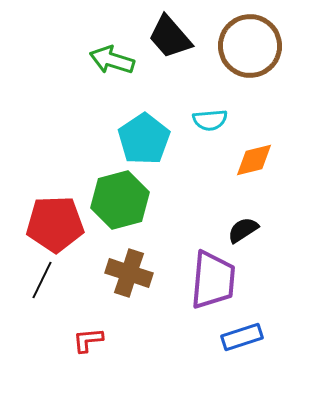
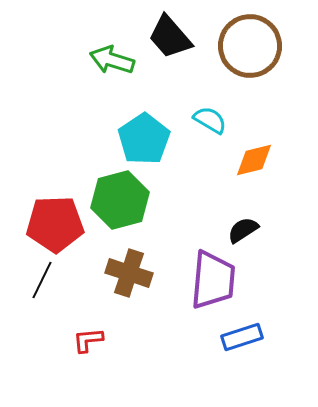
cyan semicircle: rotated 144 degrees counterclockwise
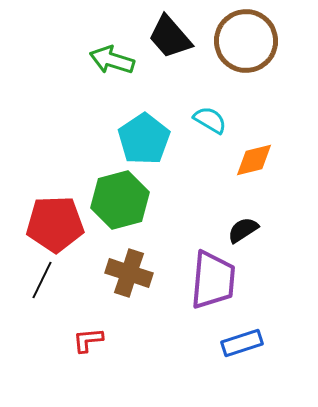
brown circle: moved 4 px left, 5 px up
blue rectangle: moved 6 px down
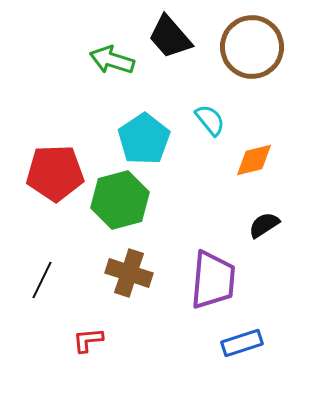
brown circle: moved 6 px right, 6 px down
cyan semicircle: rotated 20 degrees clockwise
red pentagon: moved 51 px up
black semicircle: moved 21 px right, 5 px up
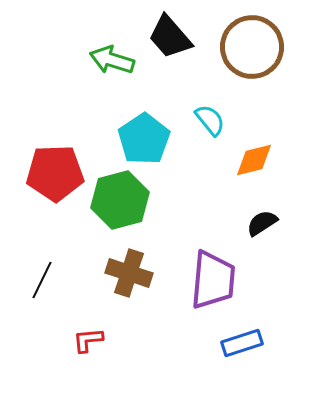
black semicircle: moved 2 px left, 2 px up
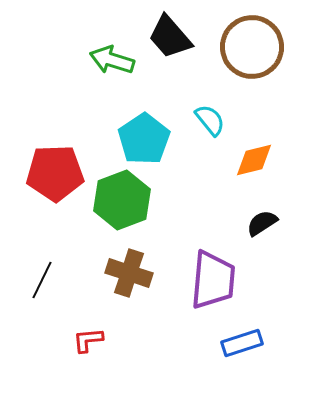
green hexagon: moved 2 px right; rotated 6 degrees counterclockwise
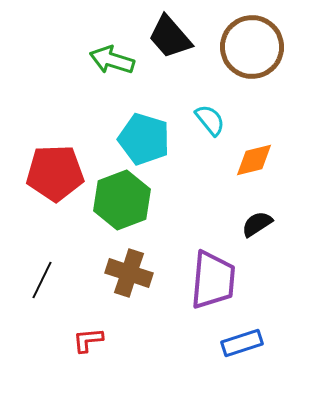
cyan pentagon: rotated 21 degrees counterclockwise
black semicircle: moved 5 px left, 1 px down
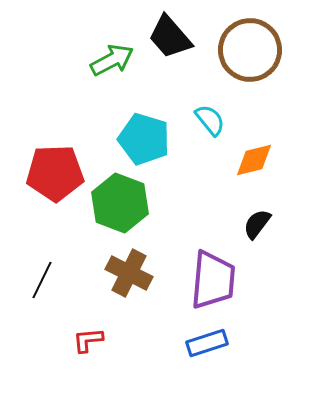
brown circle: moved 2 px left, 3 px down
green arrow: rotated 135 degrees clockwise
green hexagon: moved 2 px left, 3 px down; rotated 18 degrees counterclockwise
black semicircle: rotated 20 degrees counterclockwise
brown cross: rotated 9 degrees clockwise
blue rectangle: moved 35 px left
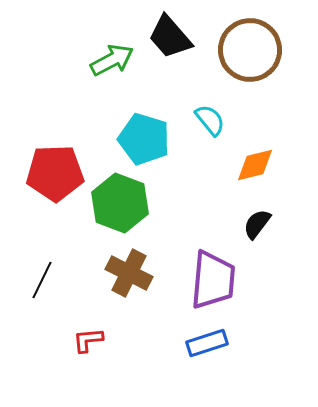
orange diamond: moved 1 px right, 5 px down
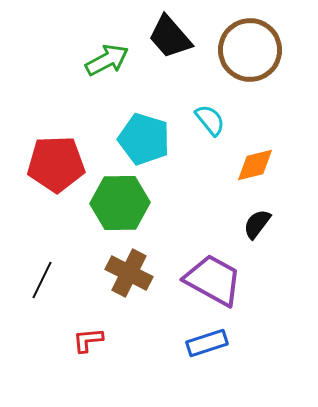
green arrow: moved 5 px left
red pentagon: moved 1 px right, 9 px up
green hexagon: rotated 22 degrees counterclockwise
purple trapezoid: rotated 66 degrees counterclockwise
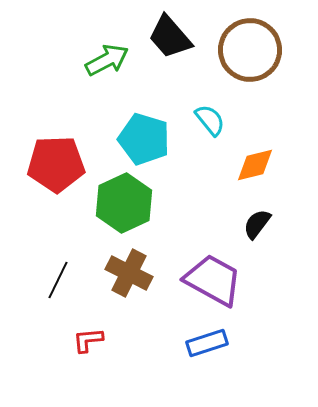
green hexagon: moved 4 px right; rotated 24 degrees counterclockwise
black line: moved 16 px right
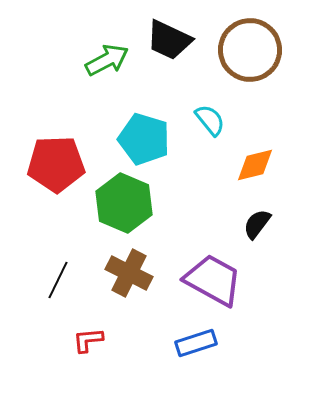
black trapezoid: moved 1 px left, 3 px down; rotated 24 degrees counterclockwise
green hexagon: rotated 12 degrees counterclockwise
blue rectangle: moved 11 px left
